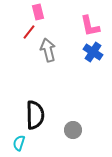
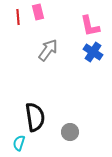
red line: moved 11 px left, 15 px up; rotated 42 degrees counterclockwise
gray arrow: rotated 50 degrees clockwise
black semicircle: moved 2 px down; rotated 8 degrees counterclockwise
gray circle: moved 3 px left, 2 px down
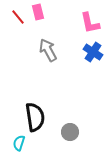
red line: rotated 35 degrees counterclockwise
pink L-shape: moved 3 px up
gray arrow: rotated 65 degrees counterclockwise
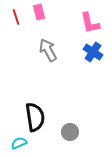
pink rectangle: moved 1 px right
red line: moved 2 px left; rotated 21 degrees clockwise
cyan semicircle: rotated 49 degrees clockwise
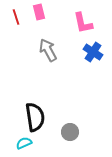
pink L-shape: moved 7 px left
cyan semicircle: moved 5 px right
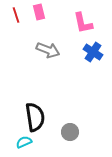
red line: moved 2 px up
gray arrow: rotated 140 degrees clockwise
cyan semicircle: moved 1 px up
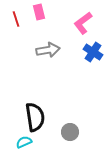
red line: moved 4 px down
pink L-shape: rotated 65 degrees clockwise
gray arrow: rotated 30 degrees counterclockwise
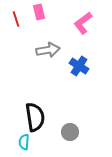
blue cross: moved 14 px left, 14 px down
cyan semicircle: rotated 63 degrees counterclockwise
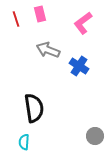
pink rectangle: moved 1 px right, 2 px down
gray arrow: rotated 150 degrees counterclockwise
black semicircle: moved 1 px left, 9 px up
gray circle: moved 25 px right, 4 px down
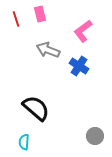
pink L-shape: moved 8 px down
black semicircle: moved 2 px right; rotated 40 degrees counterclockwise
